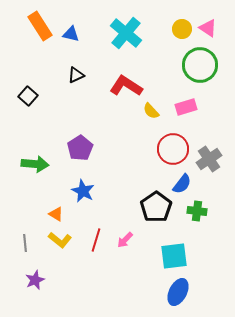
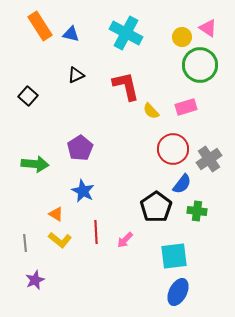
yellow circle: moved 8 px down
cyan cross: rotated 12 degrees counterclockwise
red L-shape: rotated 44 degrees clockwise
red line: moved 8 px up; rotated 20 degrees counterclockwise
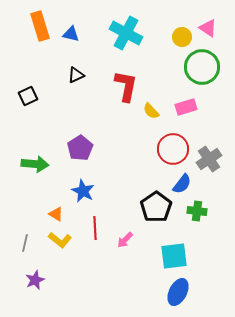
orange rectangle: rotated 16 degrees clockwise
green circle: moved 2 px right, 2 px down
red L-shape: rotated 24 degrees clockwise
black square: rotated 24 degrees clockwise
red line: moved 1 px left, 4 px up
gray line: rotated 18 degrees clockwise
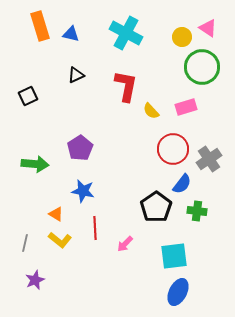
blue star: rotated 15 degrees counterclockwise
pink arrow: moved 4 px down
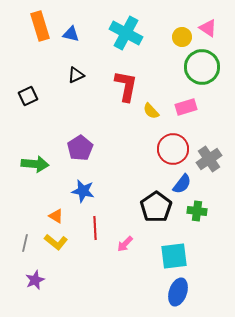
orange triangle: moved 2 px down
yellow L-shape: moved 4 px left, 2 px down
blue ellipse: rotated 8 degrees counterclockwise
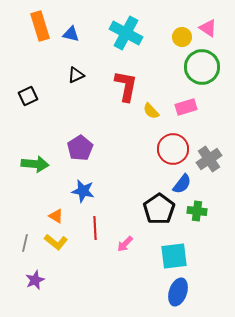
black pentagon: moved 3 px right, 2 px down
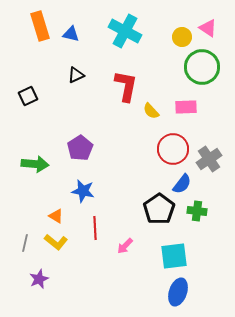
cyan cross: moved 1 px left, 2 px up
pink rectangle: rotated 15 degrees clockwise
pink arrow: moved 2 px down
purple star: moved 4 px right, 1 px up
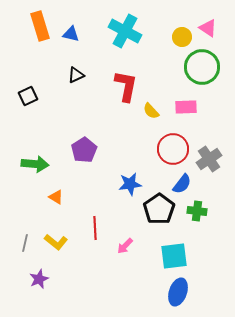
purple pentagon: moved 4 px right, 2 px down
blue star: moved 47 px right, 7 px up; rotated 20 degrees counterclockwise
orange triangle: moved 19 px up
